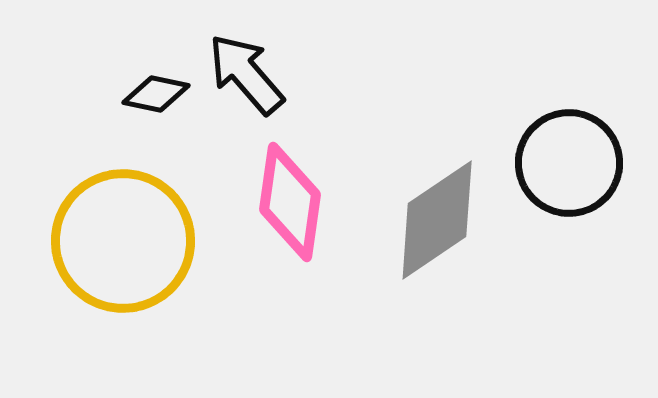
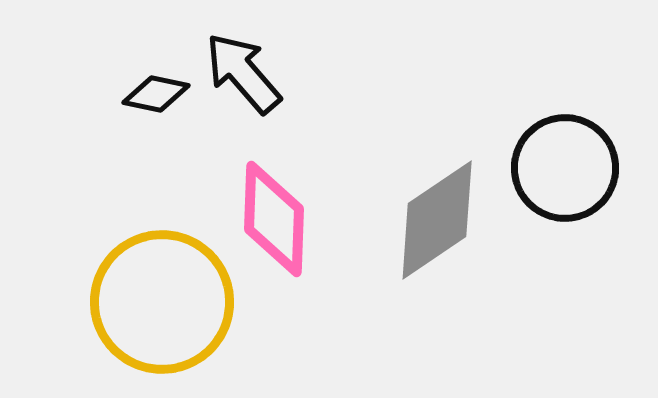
black arrow: moved 3 px left, 1 px up
black circle: moved 4 px left, 5 px down
pink diamond: moved 16 px left, 17 px down; rotated 6 degrees counterclockwise
yellow circle: moved 39 px right, 61 px down
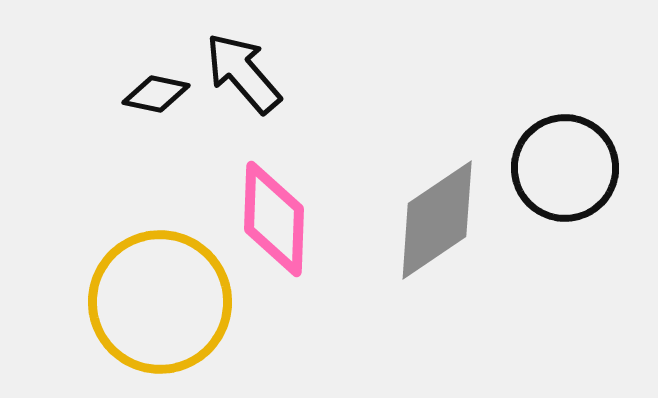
yellow circle: moved 2 px left
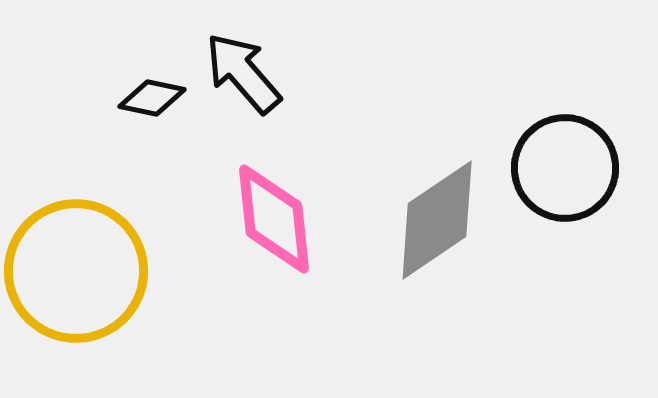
black diamond: moved 4 px left, 4 px down
pink diamond: rotated 8 degrees counterclockwise
yellow circle: moved 84 px left, 31 px up
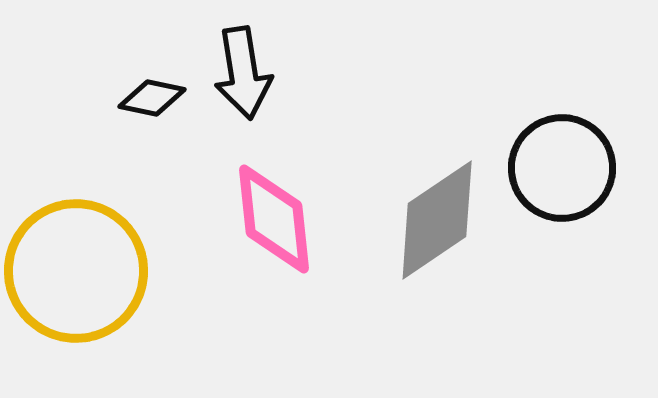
black arrow: rotated 148 degrees counterclockwise
black circle: moved 3 px left
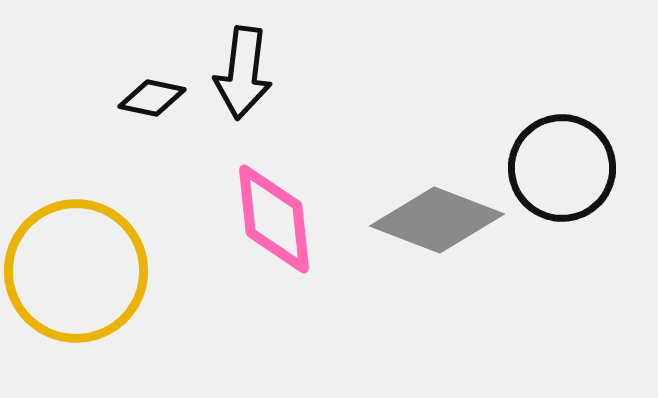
black arrow: rotated 16 degrees clockwise
gray diamond: rotated 55 degrees clockwise
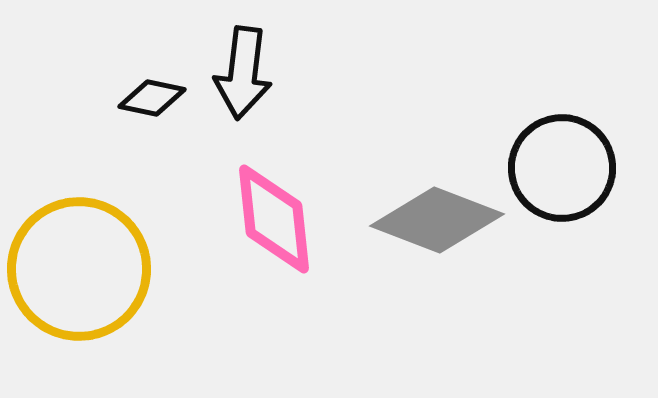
yellow circle: moved 3 px right, 2 px up
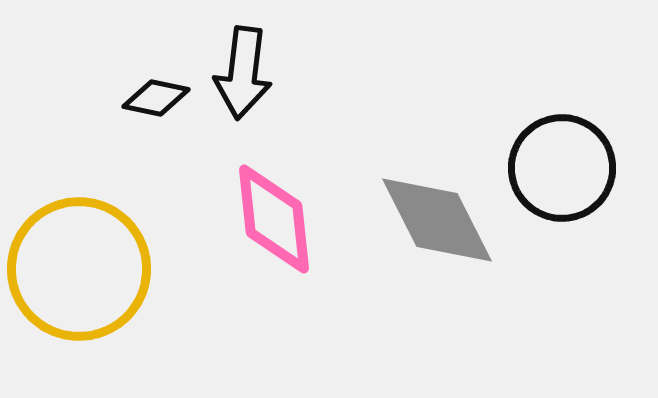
black diamond: moved 4 px right
gray diamond: rotated 42 degrees clockwise
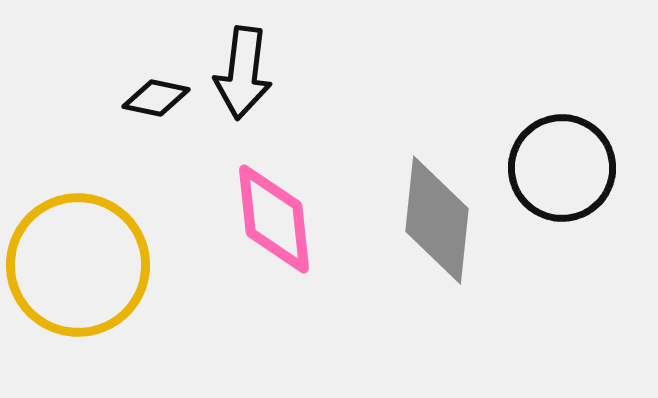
gray diamond: rotated 33 degrees clockwise
yellow circle: moved 1 px left, 4 px up
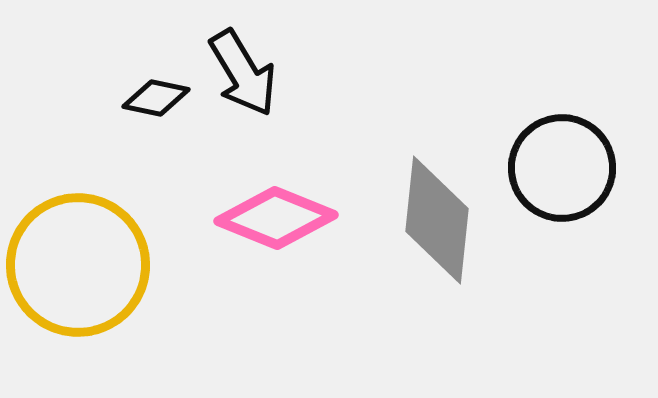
black arrow: rotated 38 degrees counterclockwise
pink diamond: moved 2 px right, 1 px up; rotated 62 degrees counterclockwise
